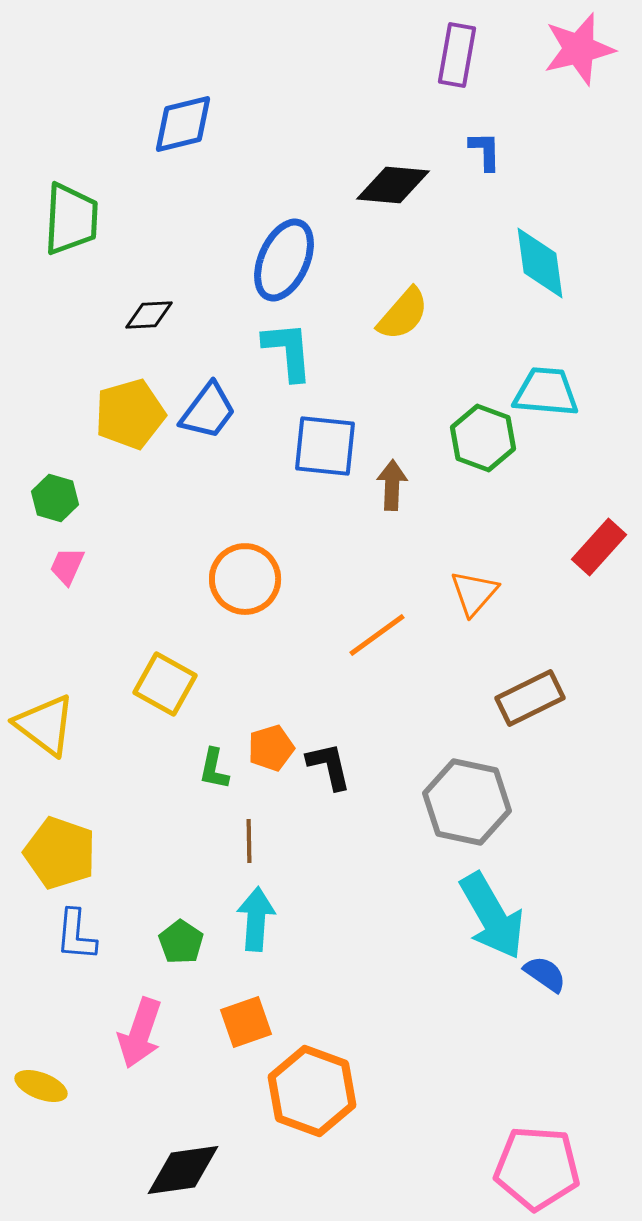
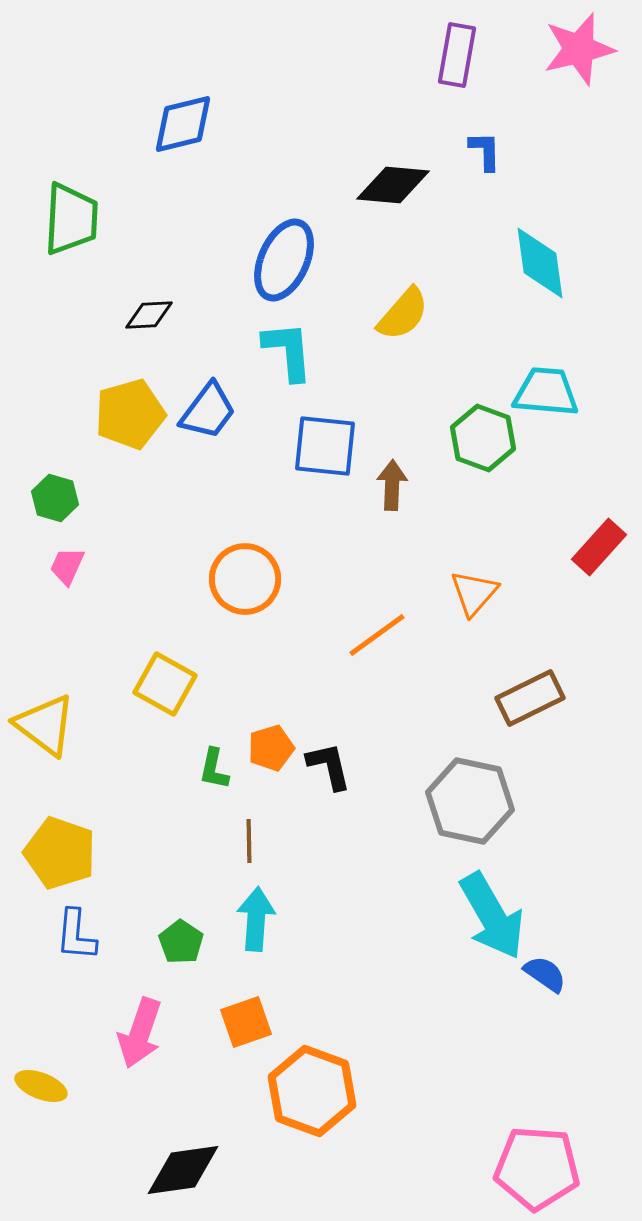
gray hexagon at (467, 802): moved 3 px right, 1 px up
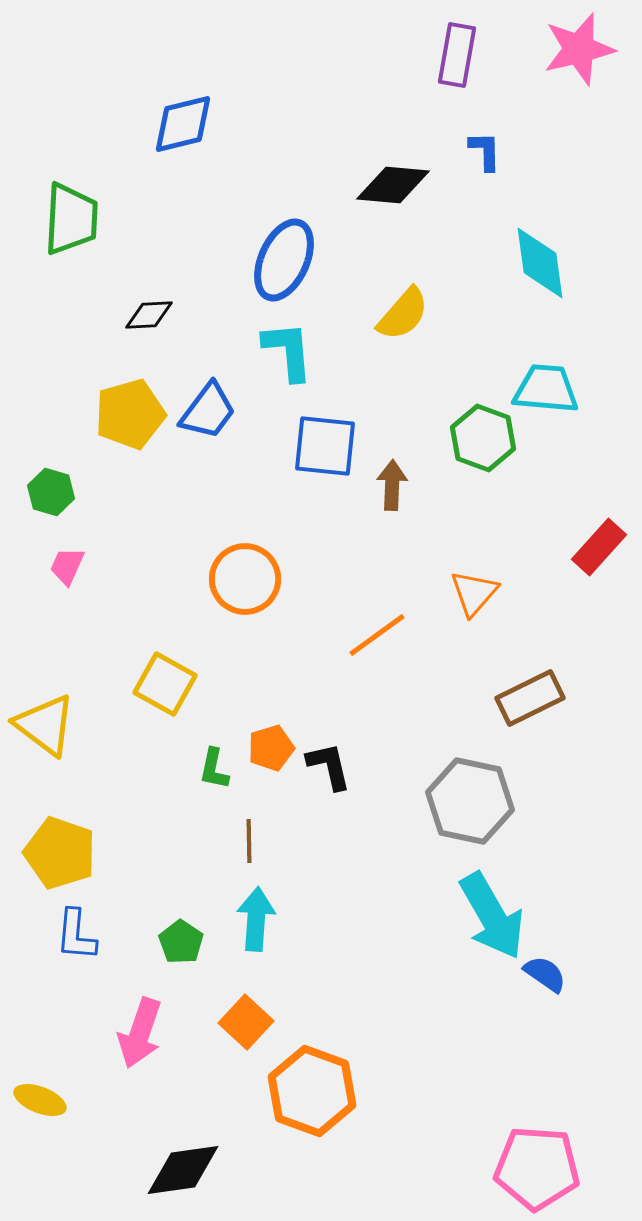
cyan trapezoid at (546, 392): moved 3 px up
green hexagon at (55, 498): moved 4 px left, 6 px up
orange square at (246, 1022): rotated 28 degrees counterclockwise
yellow ellipse at (41, 1086): moved 1 px left, 14 px down
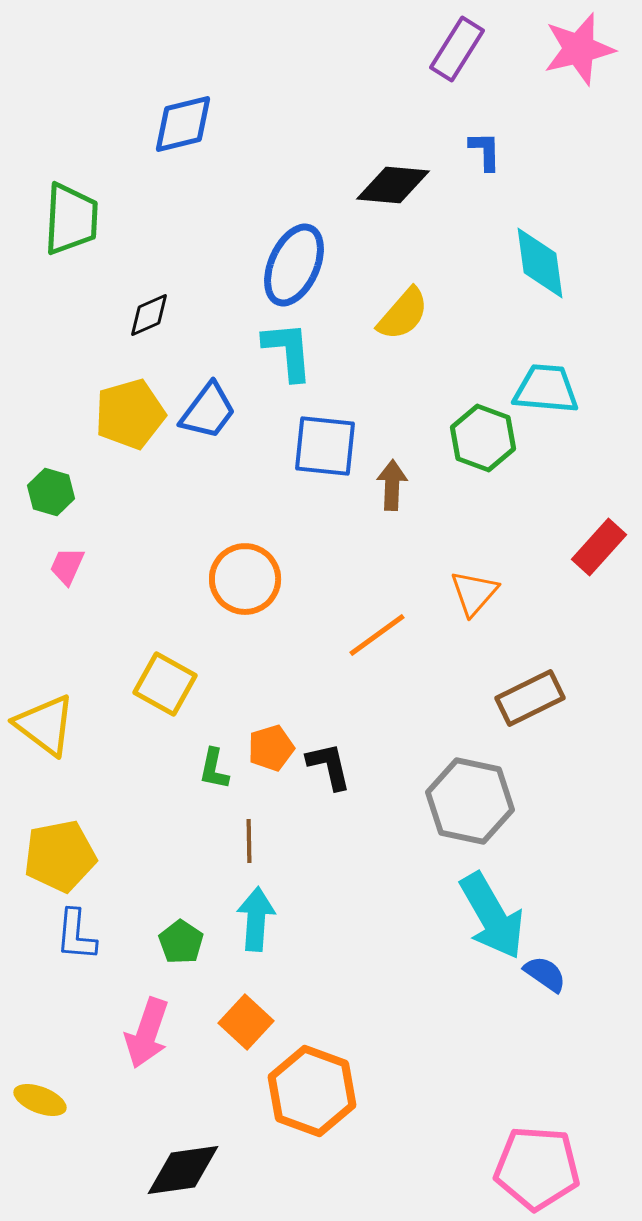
purple rectangle at (457, 55): moved 6 px up; rotated 22 degrees clockwise
blue ellipse at (284, 260): moved 10 px right, 5 px down
black diamond at (149, 315): rotated 21 degrees counterclockwise
yellow pentagon at (60, 853): moved 3 px down; rotated 30 degrees counterclockwise
pink arrow at (140, 1033): moved 7 px right
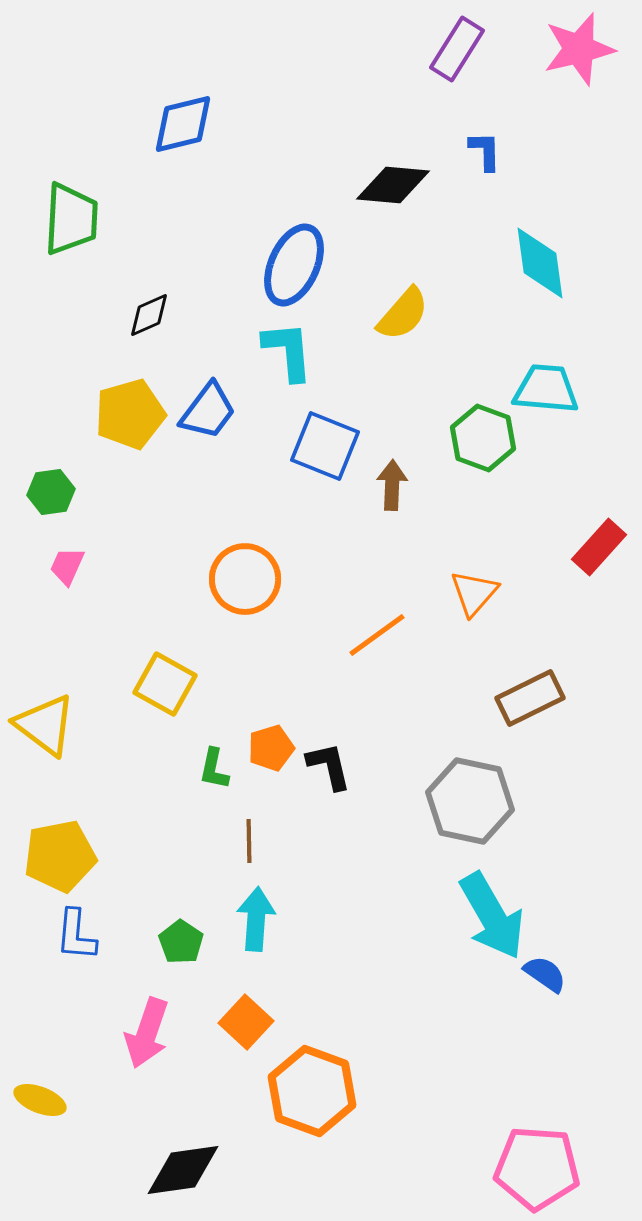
blue square at (325, 446): rotated 16 degrees clockwise
green hexagon at (51, 492): rotated 24 degrees counterclockwise
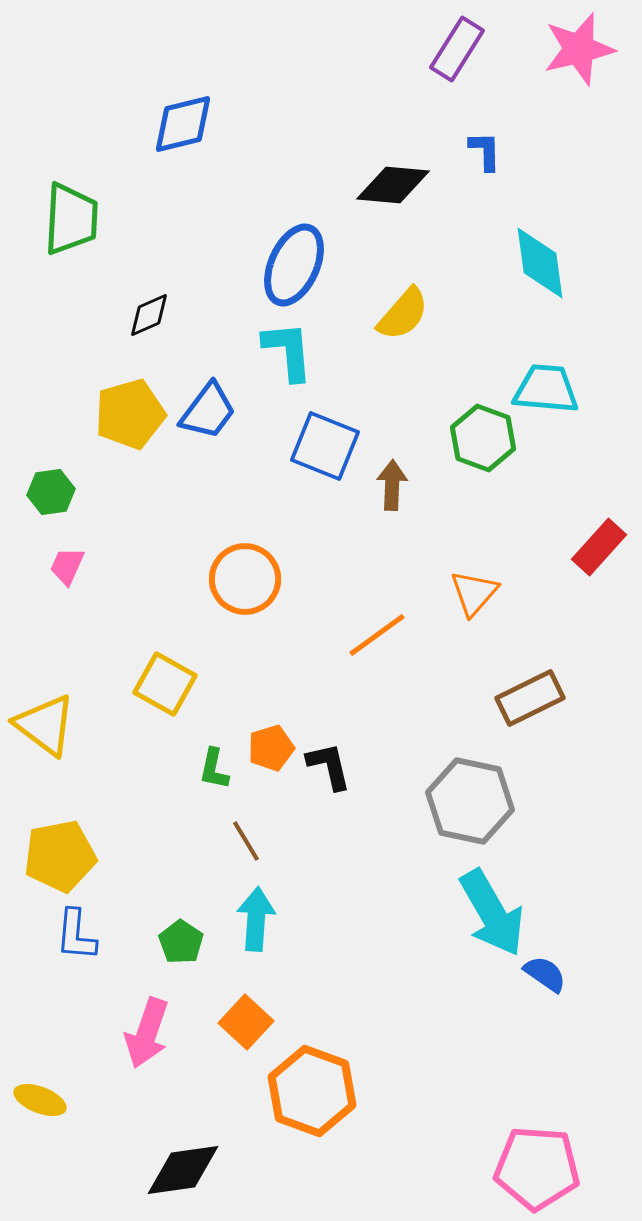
brown line at (249, 841): moved 3 px left; rotated 30 degrees counterclockwise
cyan arrow at (492, 916): moved 3 px up
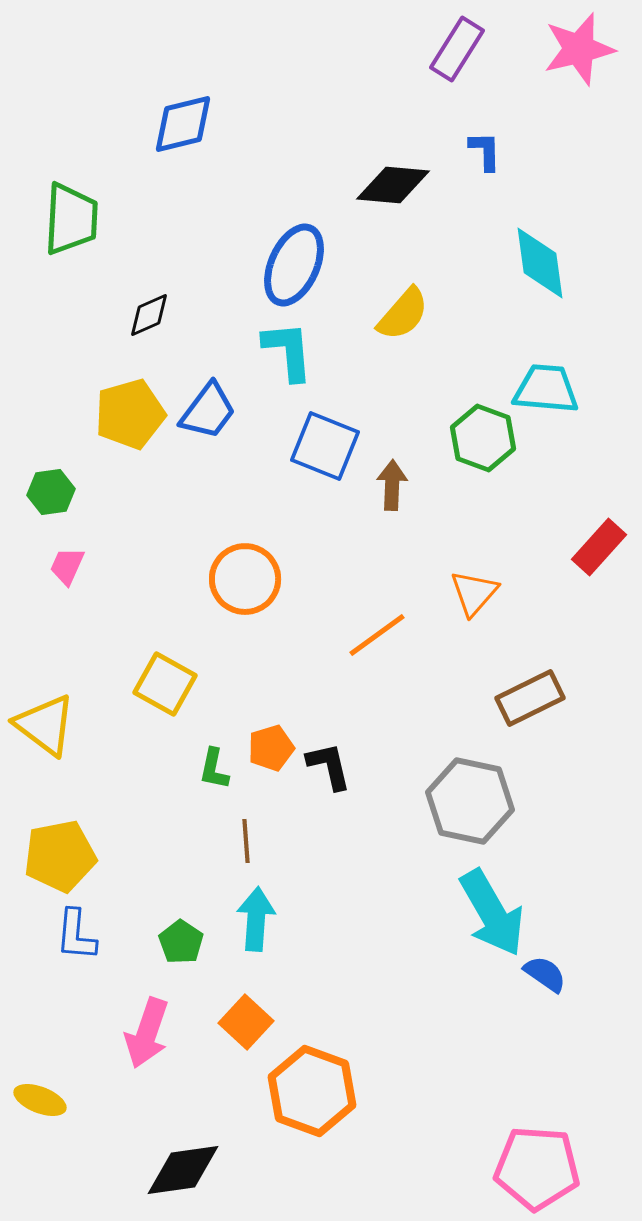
brown line at (246, 841): rotated 27 degrees clockwise
